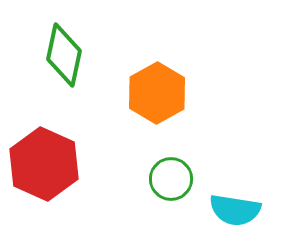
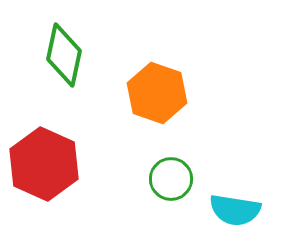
orange hexagon: rotated 12 degrees counterclockwise
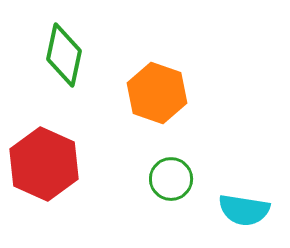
cyan semicircle: moved 9 px right
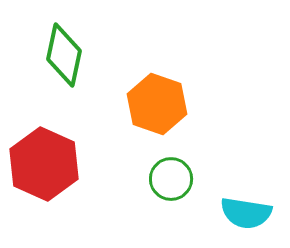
orange hexagon: moved 11 px down
cyan semicircle: moved 2 px right, 3 px down
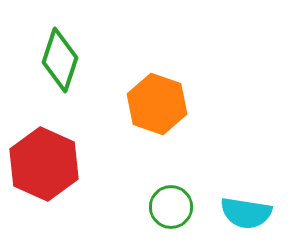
green diamond: moved 4 px left, 5 px down; rotated 6 degrees clockwise
green circle: moved 28 px down
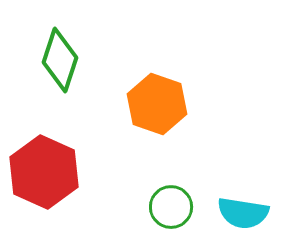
red hexagon: moved 8 px down
cyan semicircle: moved 3 px left
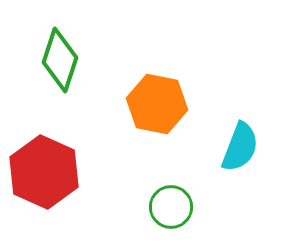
orange hexagon: rotated 8 degrees counterclockwise
cyan semicircle: moved 3 px left, 66 px up; rotated 78 degrees counterclockwise
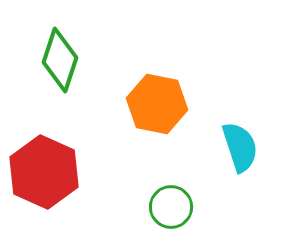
cyan semicircle: rotated 39 degrees counterclockwise
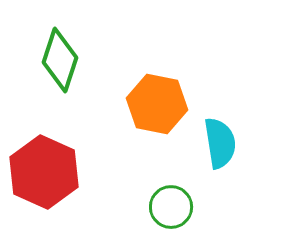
cyan semicircle: moved 20 px left, 4 px up; rotated 9 degrees clockwise
